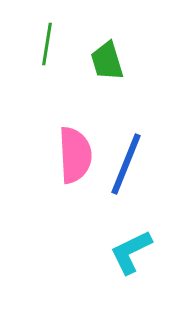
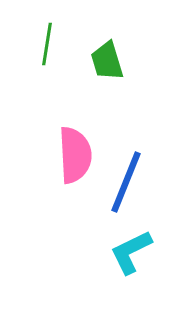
blue line: moved 18 px down
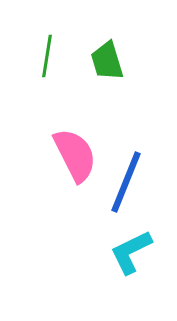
green line: moved 12 px down
pink semicircle: rotated 24 degrees counterclockwise
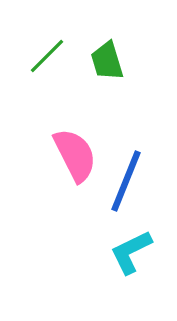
green line: rotated 36 degrees clockwise
blue line: moved 1 px up
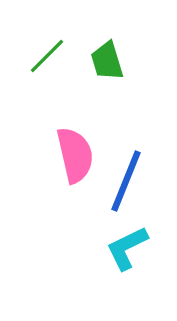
pink semicircle: rotated 14 degrees clockwise
cyan L-shape: moved 4 px left, 4 px up
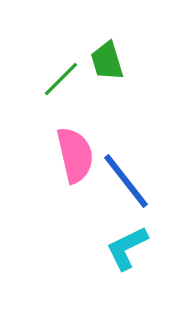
green line: moved 14 px right, 23 px down
blue line: rotated 60 degrees counterclockwise
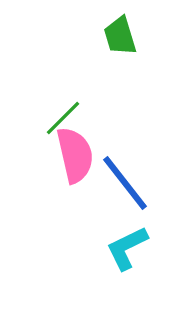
green trapezoid: moved 13 px right, 25 px up
green line: moved 2 px right, 39 px down
blue line: moved 1 px left, 2 px down
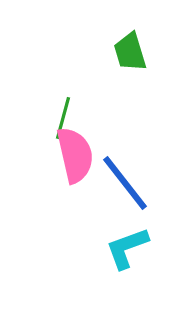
green trapezoid: moved 10 px right, 16 px down
green line: rotated 30 degrees counterclockwise
cyan L-shape: rotated 6 degrees clockwise
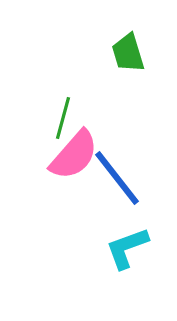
green trapezoid: moved 2 px left, 1 px down
pink semicircle: moved 1 px left; rotated 54 degrees clockwise
blue line: moved 8 px left, 5 px up
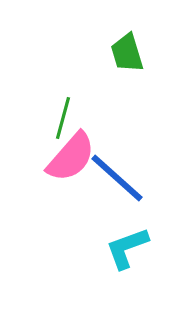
green trapezoid: moved 1 px left
pink semicircle: moved 3 px left, 2 px down
blue line: rotated 10 degrees counterclockwise
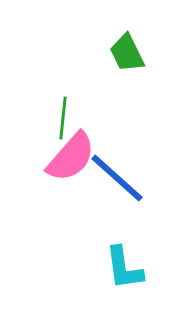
green trapezoid: rotated 9 degrees counterclockwise
green line: rotated 9 degrees counterclockwise
cyan L-shape: moved 3 px left, 20 px down; rotated 78 degrees counterclockwise
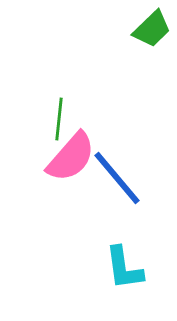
green trapezoid: moved 25 px right, 24 px up; rotated 108 degrees counterclockwise
green line: moved 4 px left, 1 px down
blue line: rotated 8 degrees clockwise
